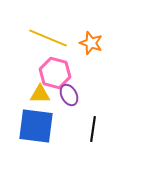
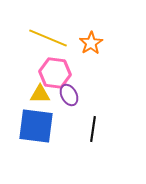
orange star: rotated 20 degrees clockwise
pink hexagon: rotated 8 degrees counterclockwise
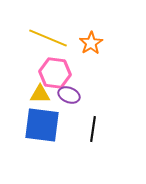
purple ellipse: rotated 40 degrees counterclockwise
blue square: moved 6 px right, 1 px up
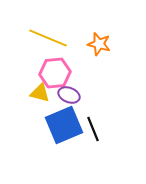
orange star: moved 8 px right, 1 px down; rotated 25 degrees counterclockwise
pink hexagon: rotated 12 degrees counterclockwise
yellow triangle: moved 1 px up; rotated 15 degrees clockwise
blue square: moved 22 px right; rotated 30 degrees counterclockwise
black line: rotated 30 degrees counterclockwise
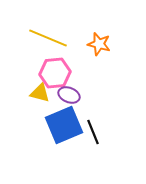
black line: moved 3 px down
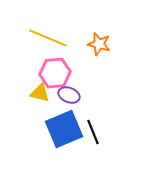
blue square: moved 4 px down
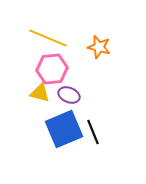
orange star: moved 3 px down
pink hexagon: moved 3 px left, 4 px up
